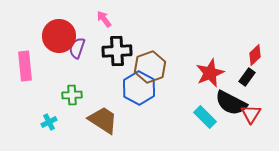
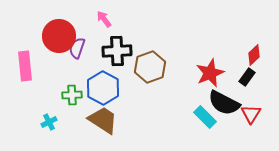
red diamond: moved 1 px left
blue hexagon: moved 36 px left
black semicircle: moved 7 px left
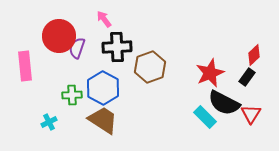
black cross: moved 4 px up
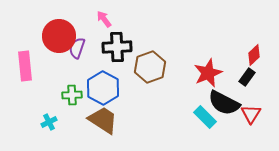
red star: moved 2 px left
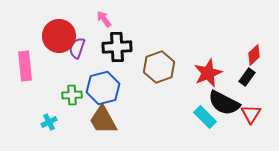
brown hexagon: moved 9 px right
blue hexagon: rotated 16 degrees clockwise
brown trapezoid: rotated 152 degrees counterclockwise
